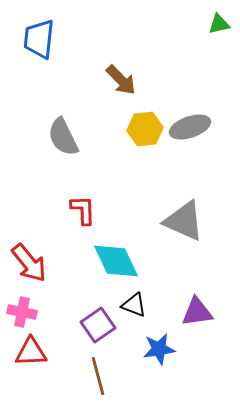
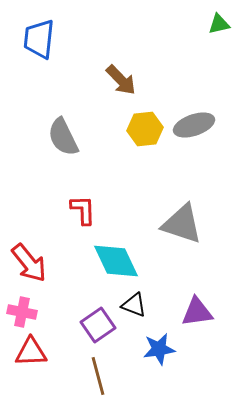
gray ellipse: moved 4 px right, 2 px up
gray triangle: moved 2 px left, 3 px down; rotated 6 degrees counterclockwise
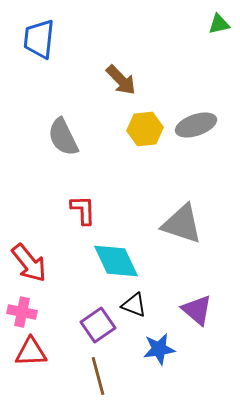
gray ellipse: moved 2 px right
purple triangle: moved 2 px up; rotated 48 degrees clockwise
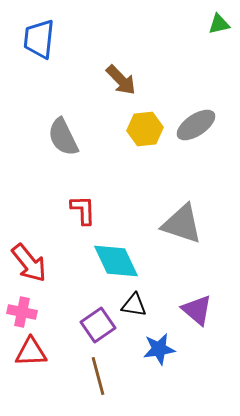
gray ellipse: rotated 15 degrees counterclockwise
black triangle: rotated 12 degrees counterclockwise
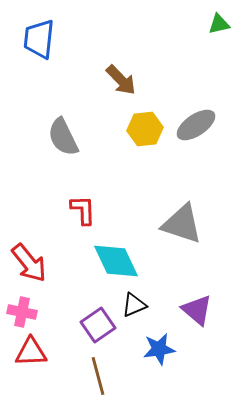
black triangle: rotated 32 degrees counterclockwise
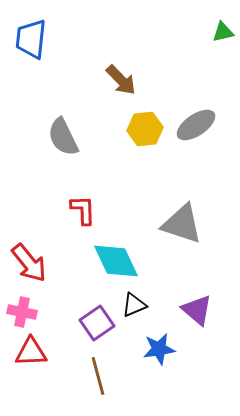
green triangle: moved 4 px right, 8 px down
blue trapezoid: moved 8 px left
purple square: moved 1 px left, 2 px up
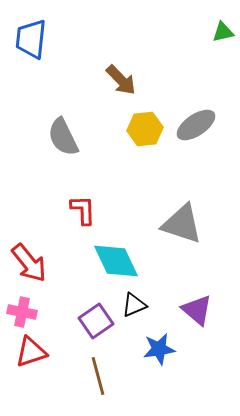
purple square: moved 1 px left, 2 px up
red triangle: rotated 16 degrees counterclockwise
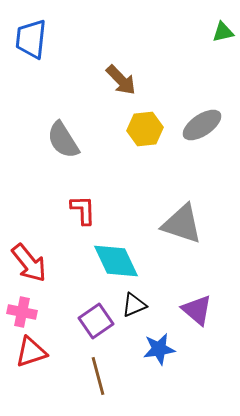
gray ellipse: moved 6 px right
gray semicircle: moved 3 px down; rotated 6 degrees counterclockwise
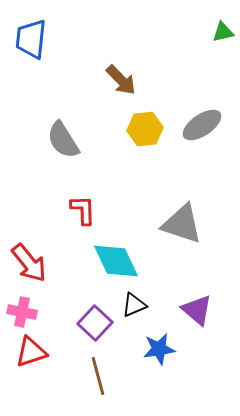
purple square: moved 1 px left, 2 px down; rotated 12 degrees counterclockwise
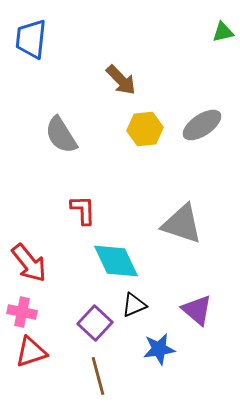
gray semicircle: moved 2 px left, 5 px up
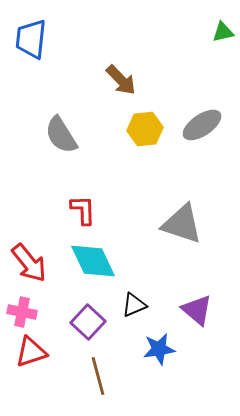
cyan diamond: moved 23 px left
purple square: moved 7 px left, 1 px up
